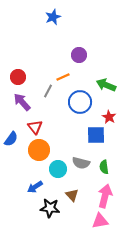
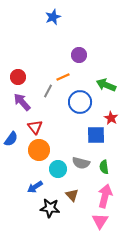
red star: moved 2 px right, 1 px down
pink triangle: rotated 48 degrees counterclockwise
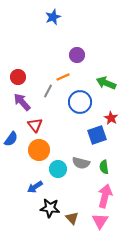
purple circle: moved 2 px left
green arrow: moved 2 px up
red triangle: moved 2 px up
blue square: moved 1 px right; rotated 18 degrees counterclockwise
brown triangle: moved 23 px down
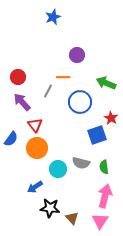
orange line: rotated 24 degrees clockwise
orange circle: moved 2 px left, 2 px up
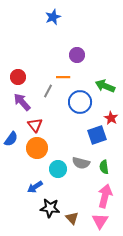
green arrow: moved 1 px left, 3 px down
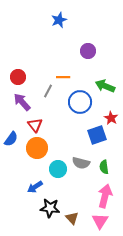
blue star: moved 6 px right, 3 px down
purple circle: moved 11 px right, 4 px up
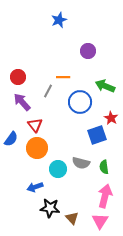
blue arrow: rotated 14 degrees clockwise
